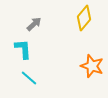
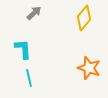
gray arrow: moved 11 px up
orange star: moved 3 px left, 2 px down
cyan line: rotated 36 degrees clockwise
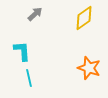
gray arrow: moved 1 px right, 1 px down
yellow diamond: rotated 15 degrees clockwise
cyan L-shape: moved 1 px left, 2 px down
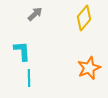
yellow diamond: rotated 15 degrees counterclockwise
orange star: rotated 30 degrees clockwise
cyan line: rotated 12 degrees clockwise
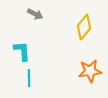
gray arrow: rotated 70 degrees clockwise
yellow diamond: moved 9 px down
orange star: moved 1 px right, 3 px down; rotated 15 degrees clockwise
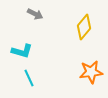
cyan L-shape: rotated 110 degrees clockwise
orange star: moved 1 px right, 1 px down
cyan line: rotated 24 degrees counterclockwise
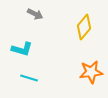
cyan L-shape: moved 2 px up
cyan line: rotated 48 degrees counterclockwise
